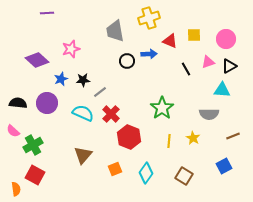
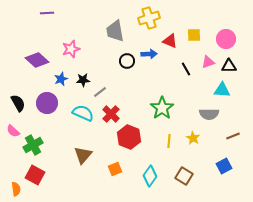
black triangle: rotated 28 degrees clockwise
black semicircle: rotated 54 degrees clockwise
cyan diamond: moved 4 px right, 3 px down
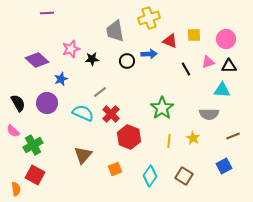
black star: moved 9 px right, 21 px up
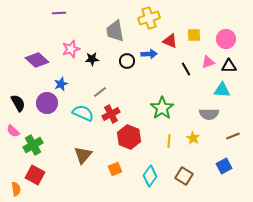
purple line: moved 12 px right
blue star: moved 5 px down
red cross: rotated 18 degrees clockwise
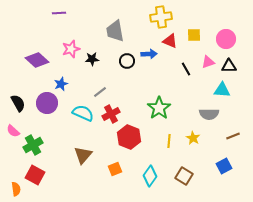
yellow cross: moved 12 px right, 1 px up; rotated 10 degrees clockwise
green star: moved 3 px left
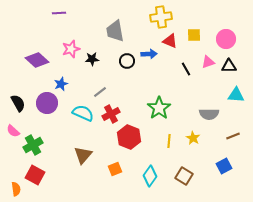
cyan triangle: moved 14 px right, 5 px down
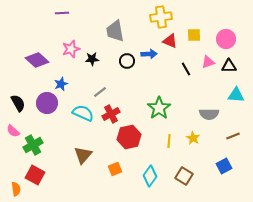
purple line: moved 3 px right
red hexagon: rotated 25 degrees clockwise
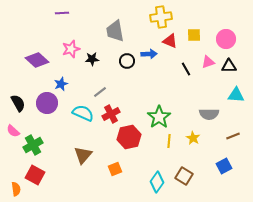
green star: moved 9 px down
cyan diamond: moved 7 px right, 6 px down
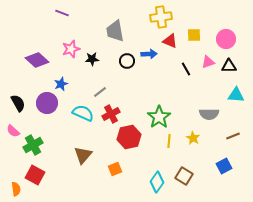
purple line: rotated 24 degrees clockwise
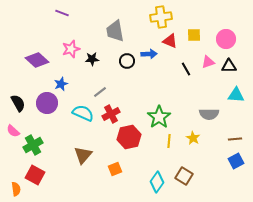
brown line: moved 2 px right, 3 px down; rotated 16 degrees clockwise
blue square: moved 12 px right, 5 px up
